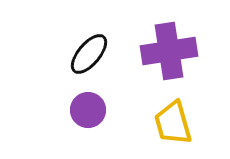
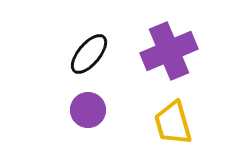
purple cross: rotated 14 degrees counterclockwise
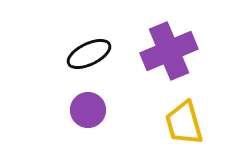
black ellipse: rotated 24 degrees clockwise
yellow trapezoid: moved 11 px right
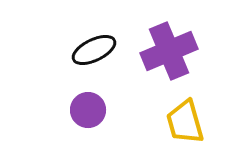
black ellipse: moved 5 px right, 4 px up
yellow trapezoid: moved 1 px right, 1 px up
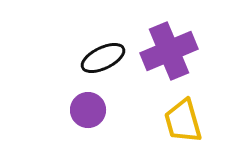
black ellipse: moved 9 px right, 8 px down
yellow trapezoid: moved 2 px left, 1 px up
